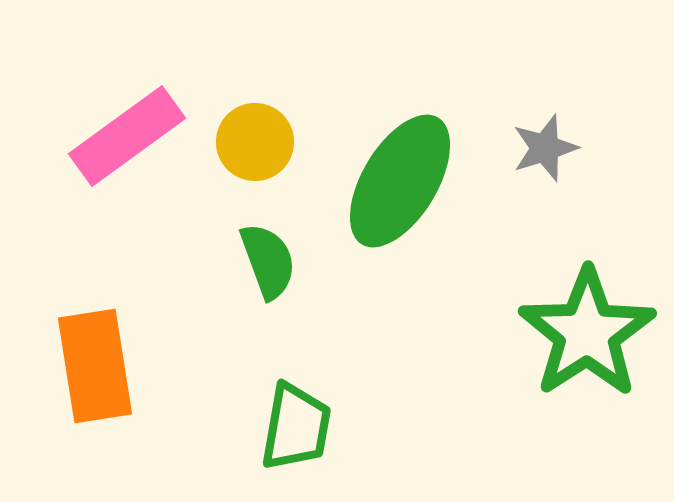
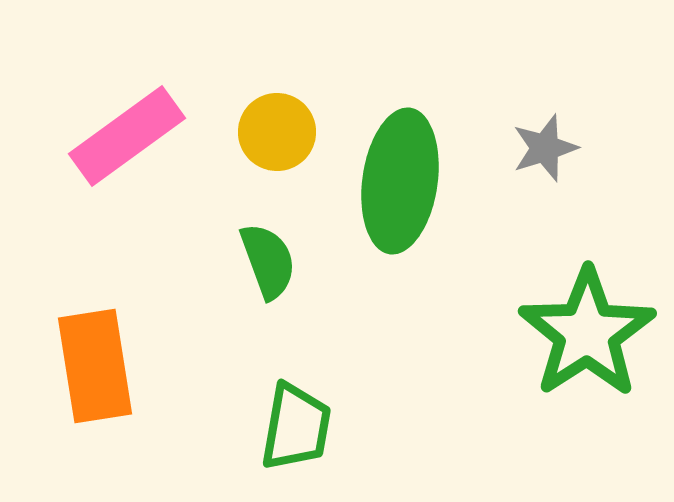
yellow circle: moved 22 px right, 10 px up
green ellipse: rotated 23 degrees counterclockwise
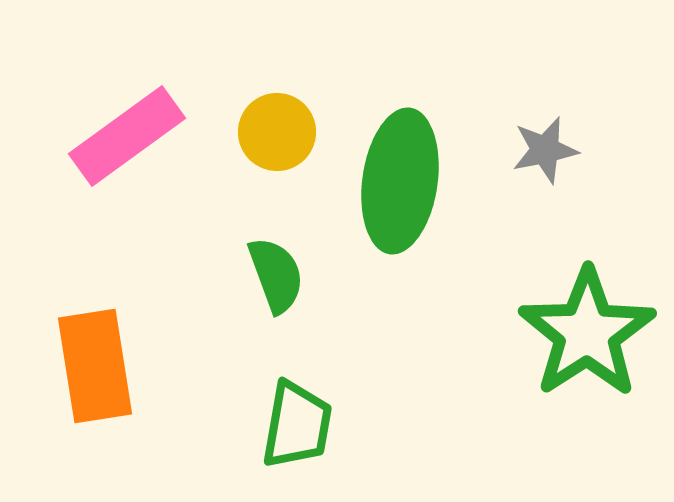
gray star: moved 2 px down; rotated 6 degrees clockwise
green semicircle: moved 8 px right, 14 px down
green trapezoid: moved 1 px right, 2 px up
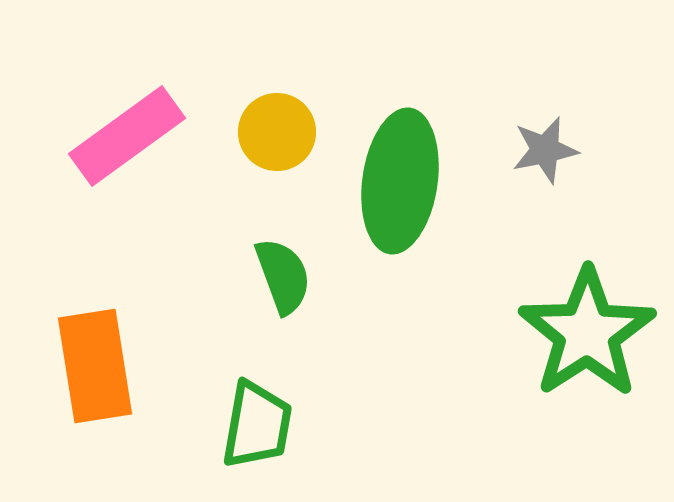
green semicircle: moved 7 px right, 1 px down
green trapezoid: moved 40 px left
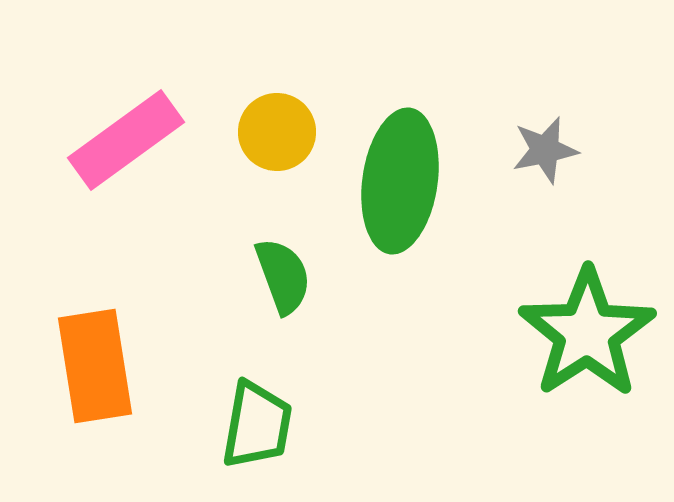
pink rectangle: moved 1 px left, 4 px down
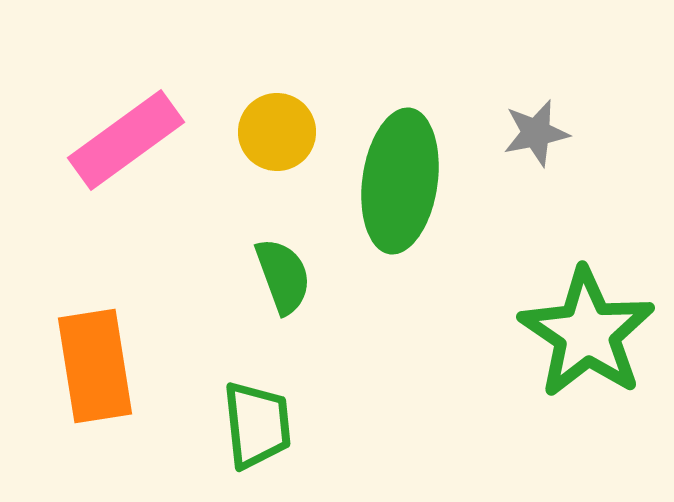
gray star: moved 9 px left, 17 px up
green star: rotated 5 degrees counterclockwise
green trapezoid: rotated 16 degrees counterclockwise
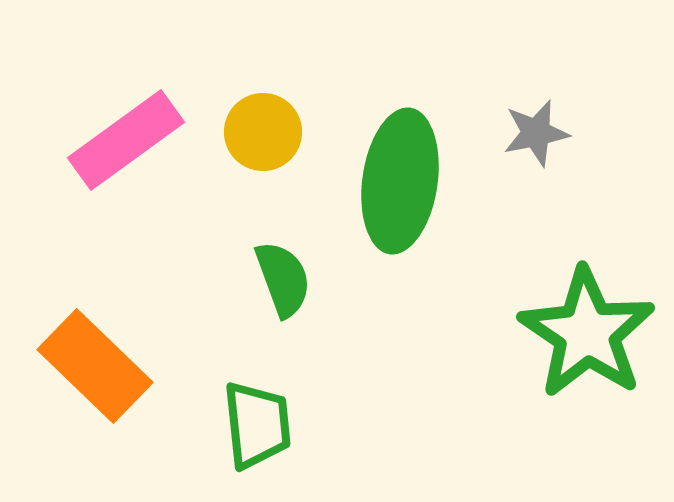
yellow circle: moved 14 px left
green semicircle: moved 3 px down
orange rectangle: rotated 37 degrees counterclockwise
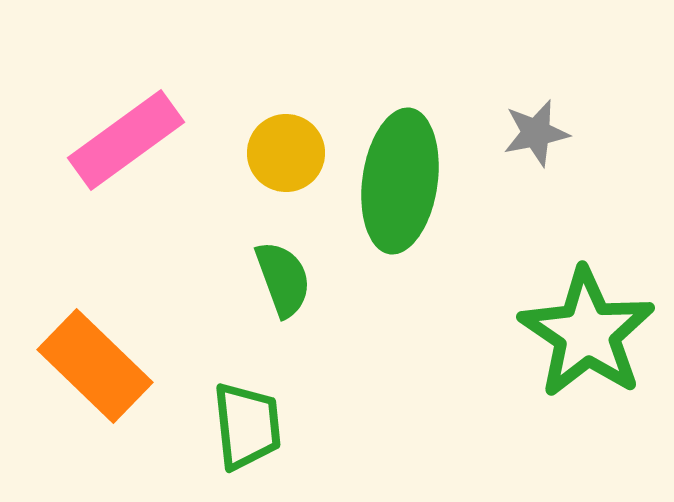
yellow circle: moved 23 px right, 21 px down
green trapezoid: moved 10 px left, 1 px down
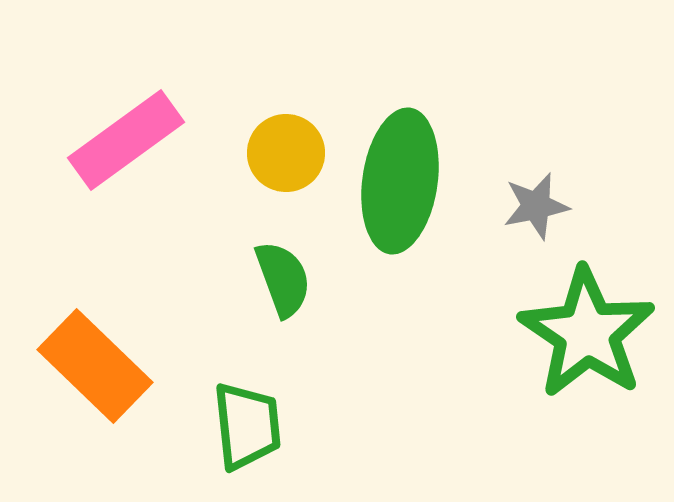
gray star: moved 73 px down
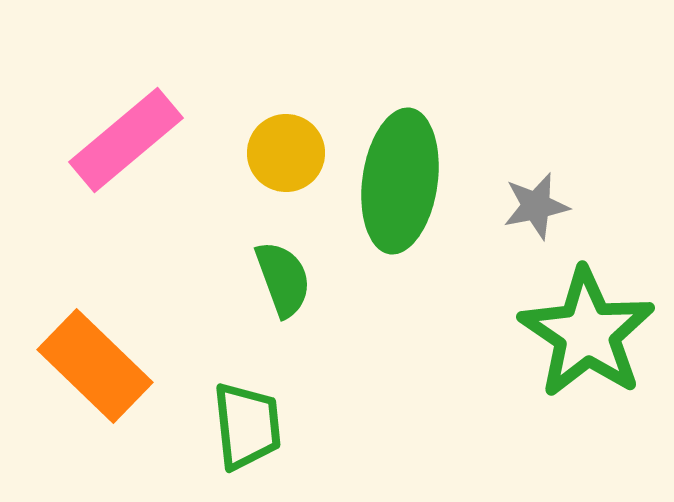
pink rectangle: rotated 4 degrees counterclockwise
